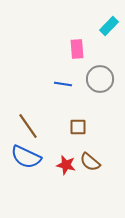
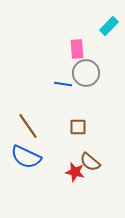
gray circle: moved 14 px left, 6 px up
red star: moved 9 px right, 7 px down
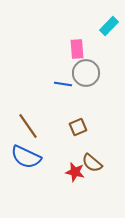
brown square: rotated 24 degrees counterclockwise
brown semicircle: moved 2 px right, 1 px down
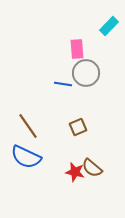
brown semicircle: moved 5 px down
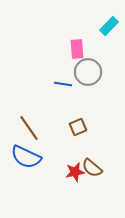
gray circle: moved 2 px right, 1 px up
brown line: moved 1 px right, 2 px down
red star: rotated 24 degrees counterclockwise
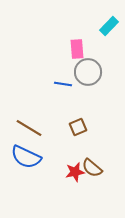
brown line: rotated 24 degrees counterclockwise
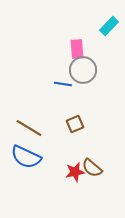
gray circle: moved 5 px left, 2 px up
brown square: moved 3 px left, 3 px up
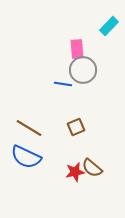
brown square: moved 1 px right, 3 px down
